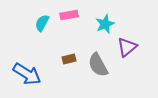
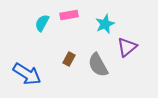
brown rectangle: rotated 48 degrees counterclockwise
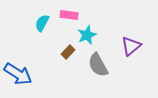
pink rectangle: rotated 18 degrees clockwise
cyan star: moved 18 px left, 11 px down
purple triangle: moved 4 px right, 1 px up
brown rectangle: moved 1 px left, 7 px up; rotated 16 degrees clockwise
blue arrow: moved 9 px left
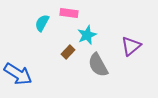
pink rectangle: moved 2 px up
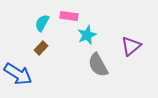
pink rectangle: moved 3 px down
brown rectangle: moved 27 px left, 4 px up
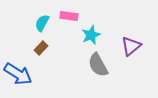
cyan star: moved 4 px right
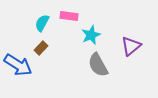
blue arrow: moved 9 px up
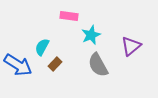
cyan semicircle: moved 24 px down
brown rectangle: moved 14 px right, 16 px down
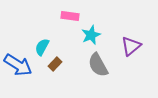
pink rectangle: moved 1 px right
